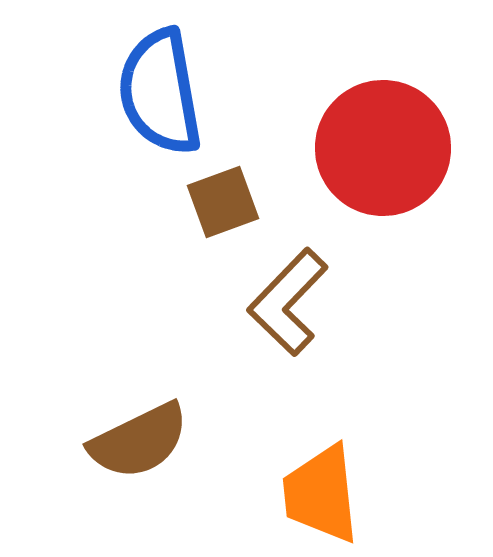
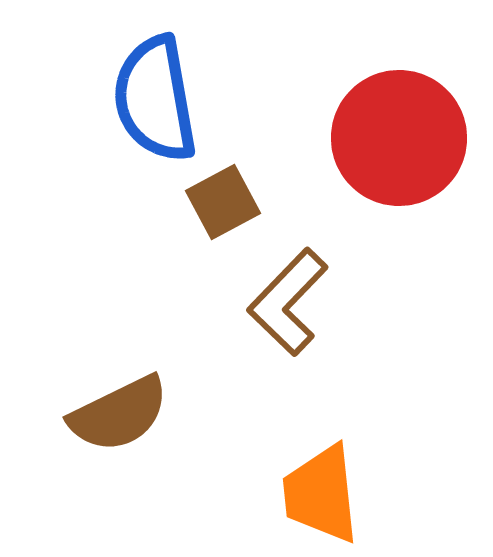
blue semicircle: moved 5 px left, 7 px down
red circle: moved 16 px right, 10 px up
brown square: rotated 8 degrees counterclockwise
brown semicircle: moved 20 px left, 27 px up
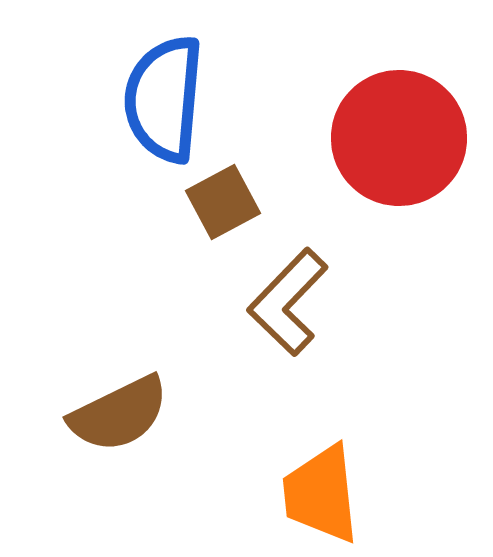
blue semicircle: moved 9 px right; rotated 15 degrees clockwise
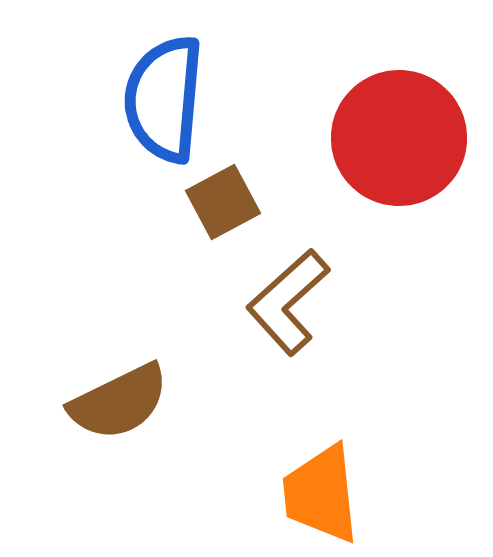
brown L-shape: rotated 4 degrees clockwise
brown semicircle: moved 12 px up
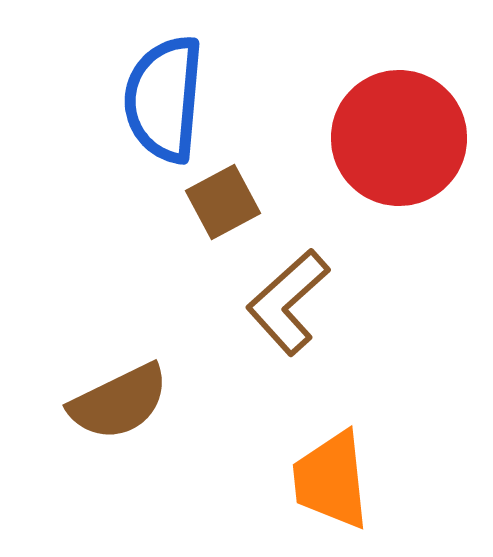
orange trapezoid: moved 10 px right, 14 px up
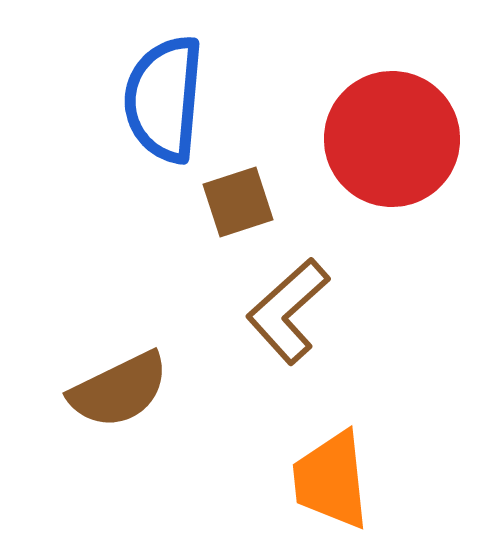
red circle: moved 7 px left, 1 px down
brown square: moved 15 px right; rotated 10 degrees clockwise
brown L-shape: moved 9 px down
brown semicircle: moved 12 px up
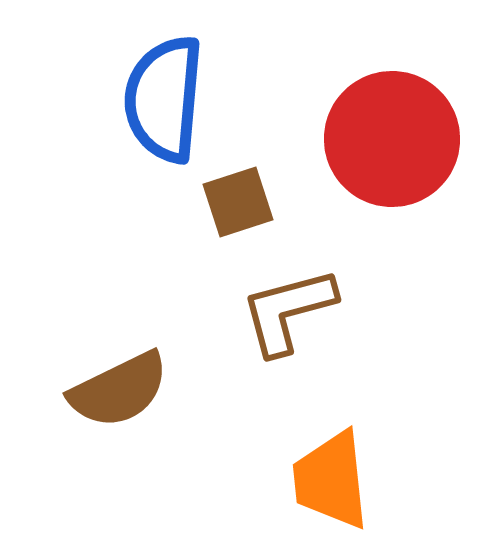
brown L-shape: rotated 27 degrees clockwise
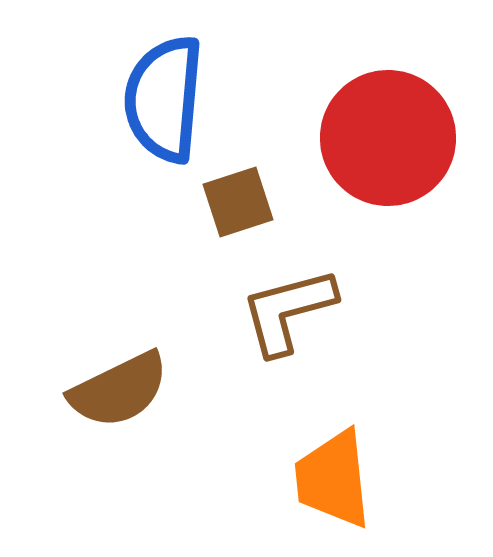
red circle: moved 4 px left, 1 px up
orange trapezoid: moved 2 px right, 1 px up
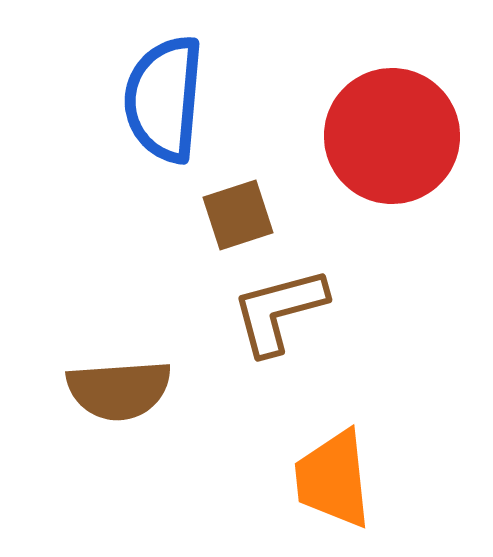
red circle: moved 4 px right, 2 px up
brown square: moved 13 px down
brown L-shape: moved 9 px left
brown semicircle: rotated 22 degrees clockwise
